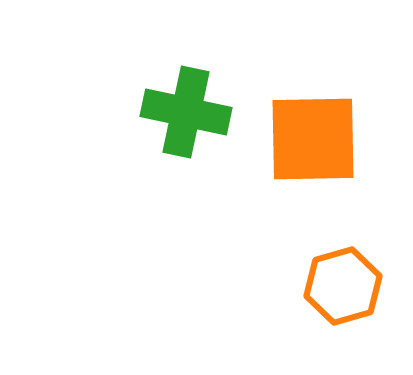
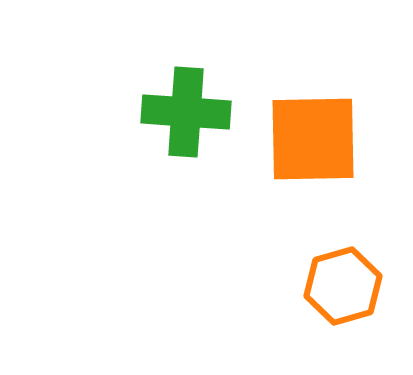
green cross: rotated 8 degrees counterclockwise
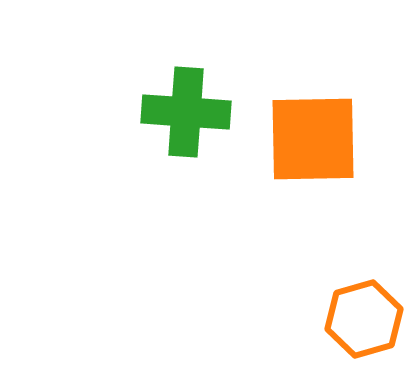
orange hexagon: moved 21 px right, 33 px down
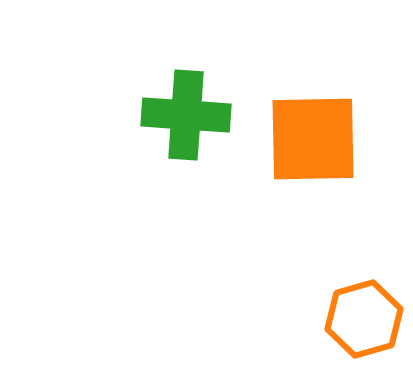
green cross: moved 3 px down
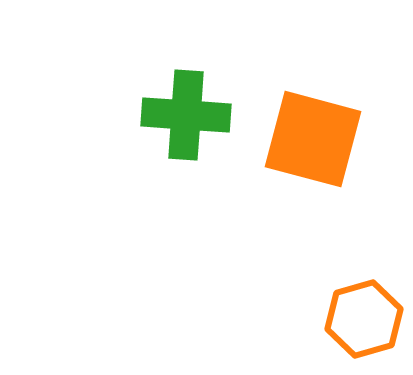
orange square: rotated 16 degrees clockwise
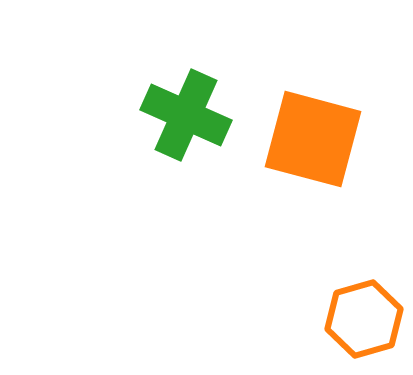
green cross: rotated 20 degrees clockwise
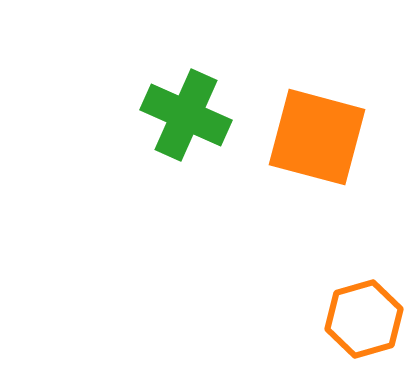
orange square: moved 4 px right, 2 px up
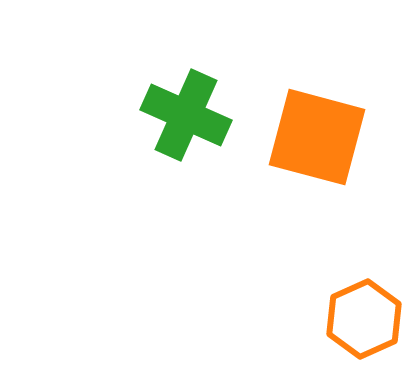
orange hexagon: rotated 8 degrees counterclockwise
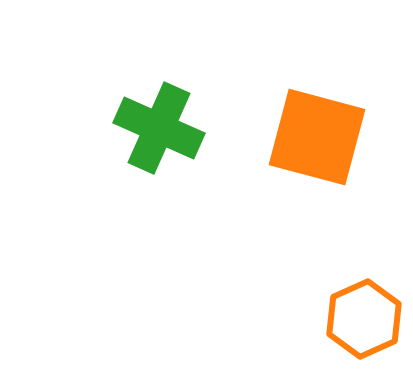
green cross: moved 27 px left, 13 px down
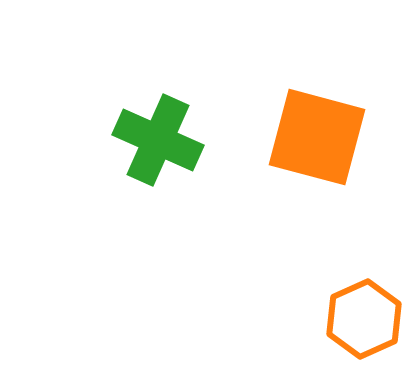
green cross: moved 1 px left, 12 px down
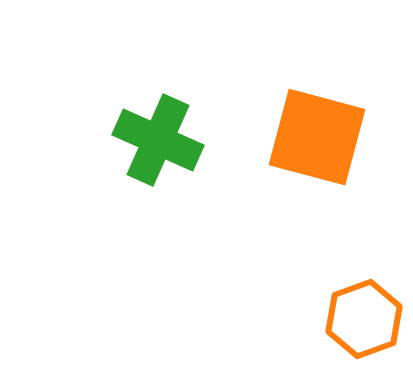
orange hexagon: rotated 4 degrees clockwise
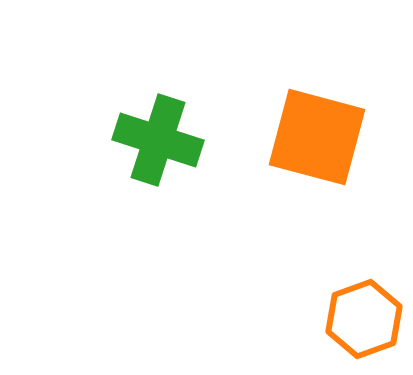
green cross: rotated 6 degrees counterclockwise
